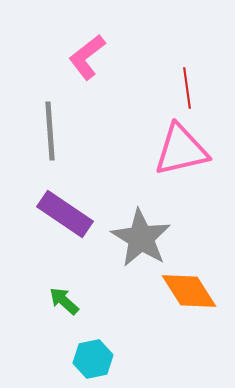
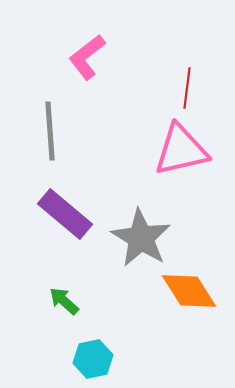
red line: rotated 15 degrees clockwise
purple rectangle: rotated 6 degrees clockwise
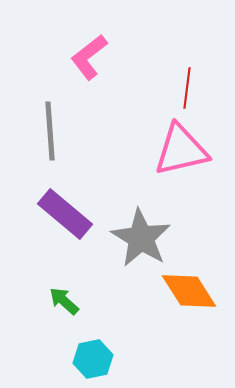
pink L-shape: moved 2 px right
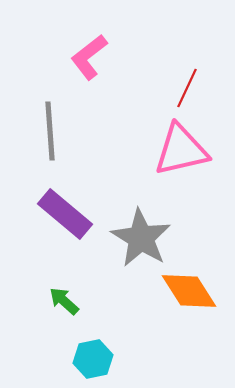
red line: rotated 18 degrees clockwise
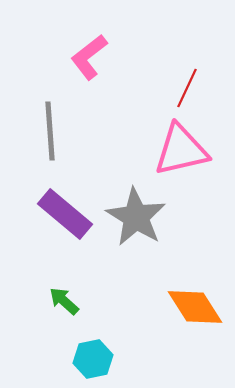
gray star: moved 5 px left, 21 px up
orange diamond: moved 6 px right, 16 px down
